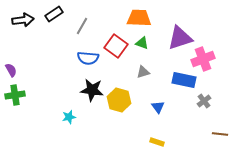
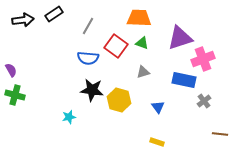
gray line: moved 6 px right
green cross: rotated 24 degrees clockwise
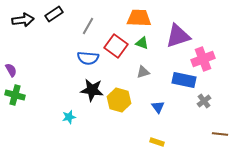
purple triangle: moved 2 px left, 2 px up
